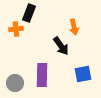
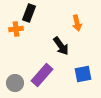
orange arrow: moved 3 px right, 4 px up
purple rectangle: rotated 40 degrees clockwise
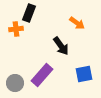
orange arrow: rotated 42 degrees counterclockwise
blue square: moved 1 px right
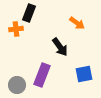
black arrow: moved 1 px left, 1 px down
purple rectangle: rotated 20 degrees counterclockwise
gray circle: moved 2 px right, 2 px down
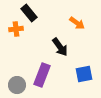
black rectangle: rotated 60 degrees counterclockwise
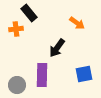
black arrow: moved 3 px left, 1 px down; rotated 72 degrees clockwise
purple rectangle: rotated 20 degrees counterclockwise
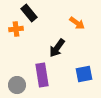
purple rectangle: rotated 10 degrees counterclockwise
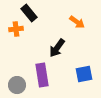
orange arrow: moved 1 px up
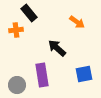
orange cross: moved 1 px down
black arrow: rotated 96 degrees clockwise
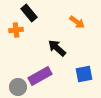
purple rectangle: moved 2 px left, 1 px down; rotated 70 degrees clockwise
gray circle: moved 1 px right, 2 px down
